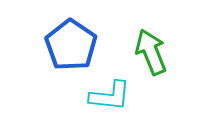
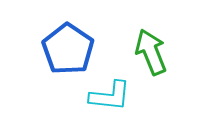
blue pentagon: moved 3 px left, 4 px down
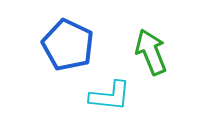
blue pentagon: moved 4 px up; rotated 9 degrees counterclockwise
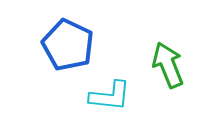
green arrow: moved 17 px right, 13 px down
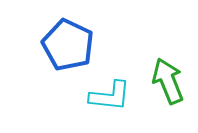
green arrow: moved 16 px down
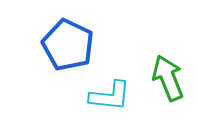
green arrow: moved 3 px up
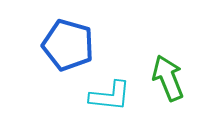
blue pentagon: rotated 9 degrees counterclockwise
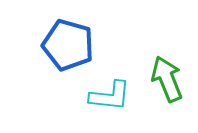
green arrow: moved 1 px left, 1 px down
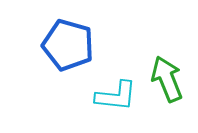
cyan L-shape: moved 6 px right
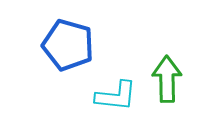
green arrow: rotated 21 degrees clockwise
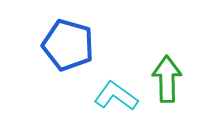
cyan L-shape: rotated 150 degrees counterclockwise
